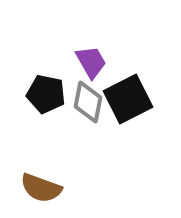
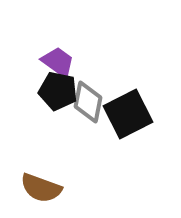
purple trapezoid: moved 33 px left; rotated 24 degrees counterclockwise
black pentagon: moved 12 px right, 3 px up
black square: moved 15 px down
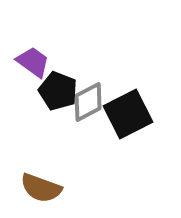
purple trapezoid: moved 25 px left
black pentagon: rotated 9 degrees clockwise
gray diamond: rotated 51 degrees clockwise
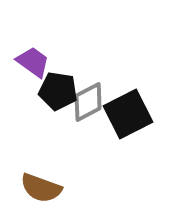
black pentagon: rotated 12 degrees counterclockwise
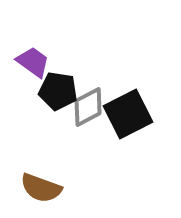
gray diamond: moved 5 px down
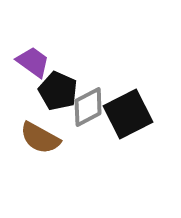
black pentagon: rotated 15 degrees clockwise
brown semicircle: moved 1 px left, 50 px up; rotated 9 degrees clockwise
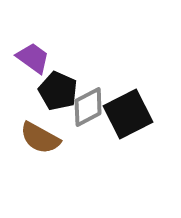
purple trapezoid: moved 4 px up
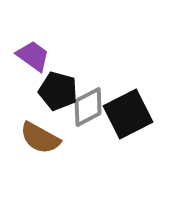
purple trapezoid: moved 2 px up
black pentagon: rotated 9 degrees counterclockwise
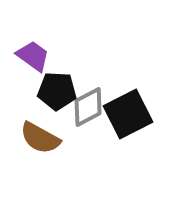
black pentagon: moved 1 px left; rotated 12 degrees counterclockwise
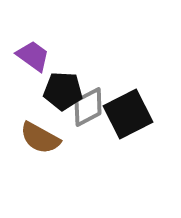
black pentagon: moved 6 px right
